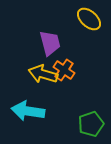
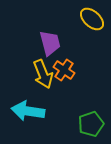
yellow ellipse: moved 3 px right
yellow arrow: rotated 128 degrees counterclockwise
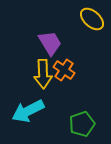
purple trapezoid: rotated 16 degrees counterclockwise
yellow arrow: rotated 20 degrees clockwise
cyan arrow: rotated 36 degrees counterclockwise
green pentagon: moved 9 px left
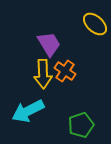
yellow ellipse: moved 3 px right, 5 px down
purple trapezoid: moved 1 px left, 1 px down
orange cross: moved 1 px right, 1 px down
green pentagon: moved 1 px left, 1 px down
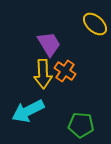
green pentagon: rotated 25 degrees clockwise
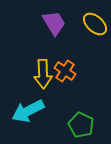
purple trapezoid: moved 5 px right, 21 px up
green pentagon: rotated 20 degrees clockwise
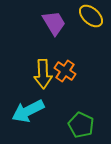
yellow ellipse: moved 4 px left, 8 px up
